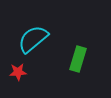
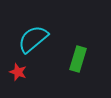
red star: rotated 24 degrees clockwise
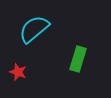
cyan semicircle: moved 1 px right, 10 px up
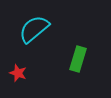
red star: moved 1 px down
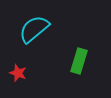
green rectangle: moved 1 px right, 2 px down
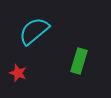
cyan semicircle: moved 2 px down
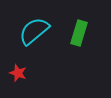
green rectangle: moved 28 px up
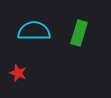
cyan semicircle: rotated 40 degrees clockwise
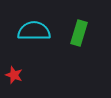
red star: moved 4 px left, 2 px down
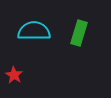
red star: rotated 12 degrees clockwise
